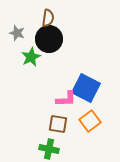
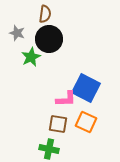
brown semicircle: moved 3 px left, 4 px up
orange square: moved 4 px left, 1 px down; rotated 30 degrees counterclockwise
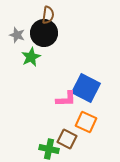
brown semicircle: moved 3 px right, 1 px down
gray star: moved 2 px down
black circle: moved 5 px left, 6 px up
brown square: moved 9 px right, 15 px down; rotated 18 degrees clockwise
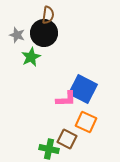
blue square: moved 3 px left, 1 px down
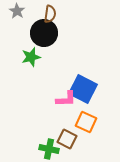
brown semicircle: moved 2 px right, 1 px up
gray star: moved 24 px up; rotated 14 degrees clockwise
green star: rotated 12 degrees clockwise
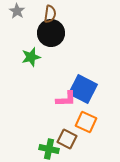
black circle: moved 7 px right
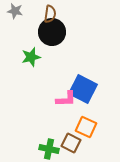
gray star: moved 2 px left; rotated 21 degrees counterclockwise
black circle: moved 1 px right, 1 px up
orange square: moved 5 px down
brown square: moved 4 px right, 4 px down
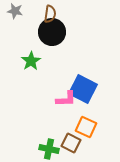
green star: moved 4 px down; rotated 18 degrees counterclockwise
